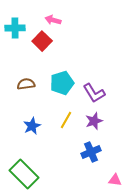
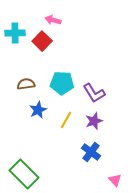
cyan cross: moved 5 px down
cyan pentagon: rotated 20 degrees clockwise
blue star: moved 6 px right, 16 px up
blue cross: rotated 30 degrees counterclockwise
pink triangle: rotated 40 degrees clockwise
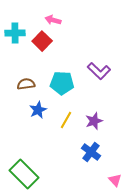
purple L-shape: moved 5 px right, 22 px up; rotated 15 degrees counterclockwise
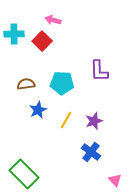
cyan cross: moved 1 px left, 1 px down
purple L-shape: rotated 45 degrees clockwise
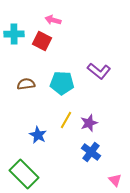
red square: rotated 18 degrees counterclockwise
purple L-shape: rotated 50 degrees counterclockwise
blue star: moved 25 px down; rotated 18 degrees counterclockwise
purple star: moved 5 px left, 2 px down
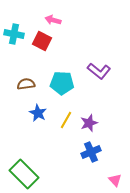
cyan cross: rotated 12 degrees clockwise
blue star: moved 22 px up
blue cross: rotated 30 degrees clockwise
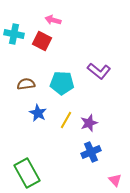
green rectangle: moved 3 px right, 1 px up; rotated 16 degrees clockwise
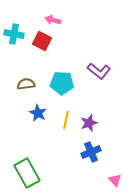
yellow line: rotated 18 degrees counterclockwise
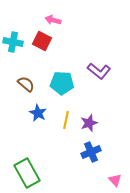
cyan cross: moved 1 px left, 8 px down
brown semicircle: rotated 48 degrees clockwise
